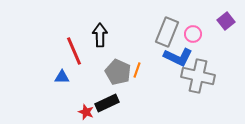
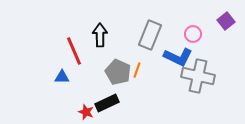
gray rectangle: moved 17 px left, 3 px down
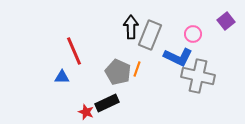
black arrow: moved 31 px right, 8 px up
orange line: moved 1 px up
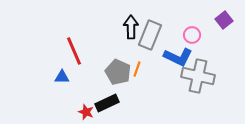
purple square: moved 2 px left, 1 px up
pink circle: moved 1 px left, 1 px down
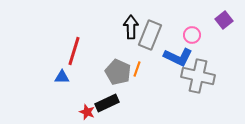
red line: rotated 40 degrees clockwise
red star: moved 1 px right
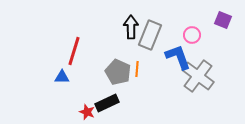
purple square: moved 1 px left; rotated 30 degrees counterclockwise
blue L-shape: rotated 136 degrees counterclockwise
orange line: rotated 14 degrees counterclockwise
gray cross: rotated 24 degrees clockwise
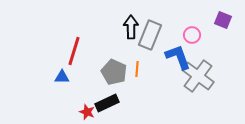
gray pentagon: moved 4 px left
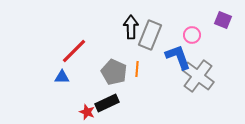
red line: rotated 28 degrees clockwise
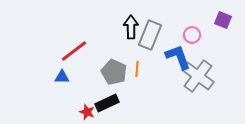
red line: rotated 8 degrees clockwise
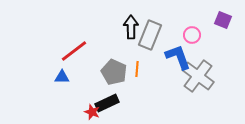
red star: moved 5 px right
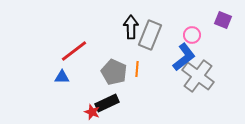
blue L-shape: moved 6 px right; rotated 72 degrees clockwise
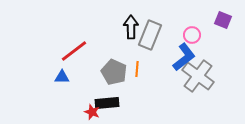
black rectangle: rotated 20 degrees clockwise
